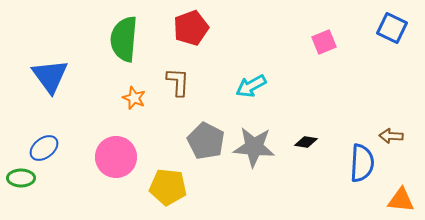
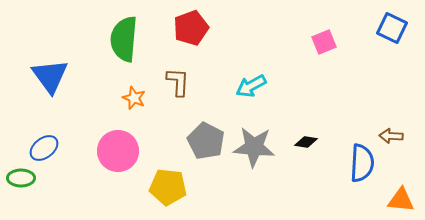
pink circle: moved 2 px right, 6 px up
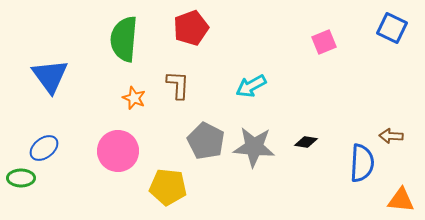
brown L-shape: moved 3 px down
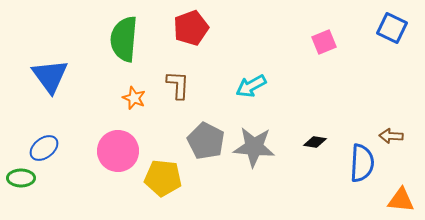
black diamond: moved 9 px right
yellow pentagon: moved 5 px left, 9 px up
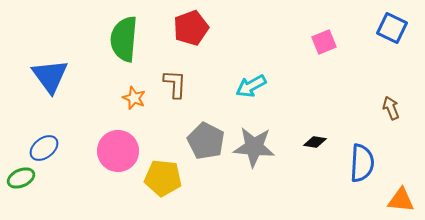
brown L-shape: moved 3 px left, 1 px up
brown arrow: moved 28 px up; rotated 65 degrees clockwise
green ellipse: rotated 24 degrees counterclockwise
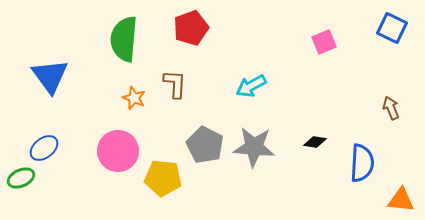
gray pentagon: moved 1 px left, 4 px down
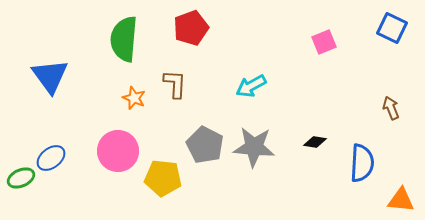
blue ellipse: moved 7 px right, 10 px down
